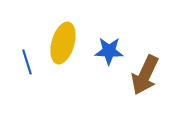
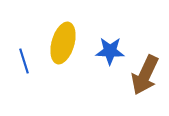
blue star: moved 1 px right
blue line: moved 3 px left, 1 px up
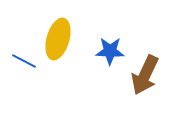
yellow ellipse: moved 5 px left, 4 px up
blue line: rotated 45 degrees counterclockwise
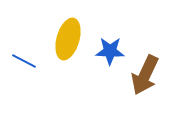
yellow ellipse: moved 10 px right
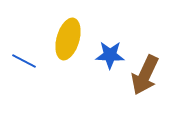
blue star: moved 4 px down
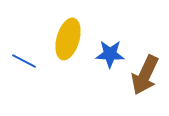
blue star: moved 1 px up
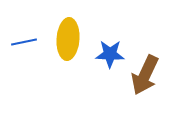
yellow ellipse: rotated 12 degrees counterclockwise
blue line: moved 19 px up; rotated 40 degrees counterclockwise
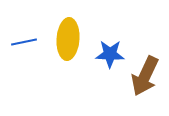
brown arrow: moved 1 px down
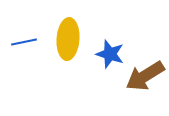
blue star: rotated 16 degrees clockwise
brown arrow: rotated 33 degrees clockwise
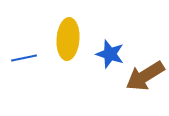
blue line: moved 16 px down
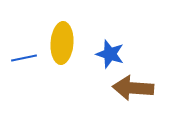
yellow ellipse: moved 6 px left, 4 px down
brown arrow: moved 12 px left, 12 px down; rotated 36 degrees clockwise
